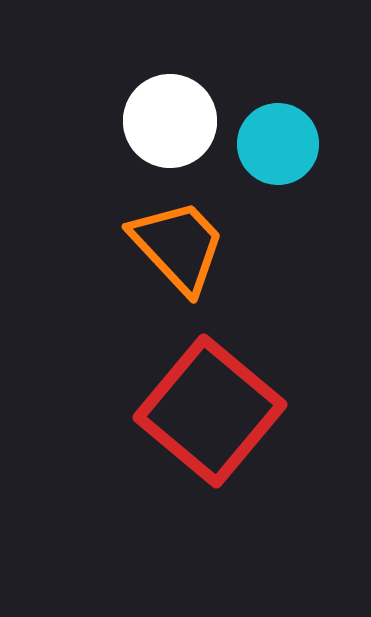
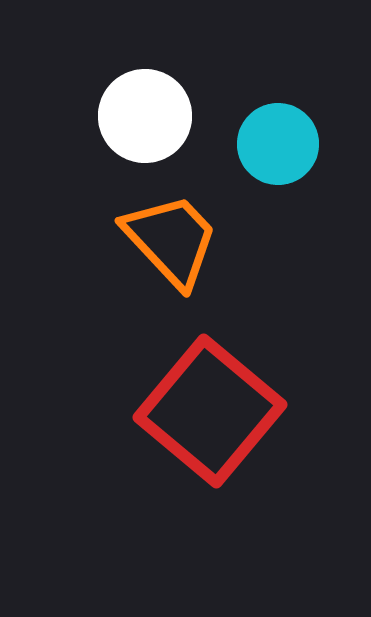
white circle: moved 25 px left, 5 px up
orange trapezoid: moved 7 px left, 6 px up
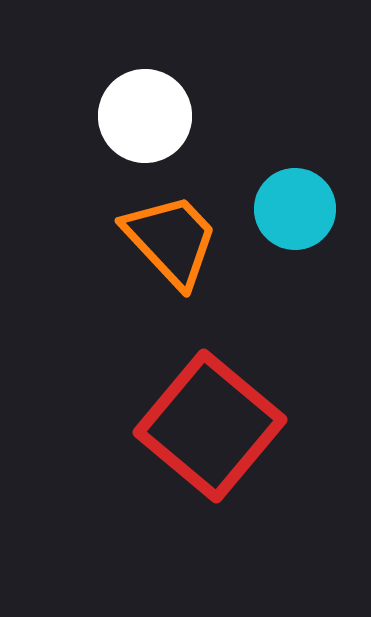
cyan circle: moved 17 px right, 65 px down
red square: moved 15 px down
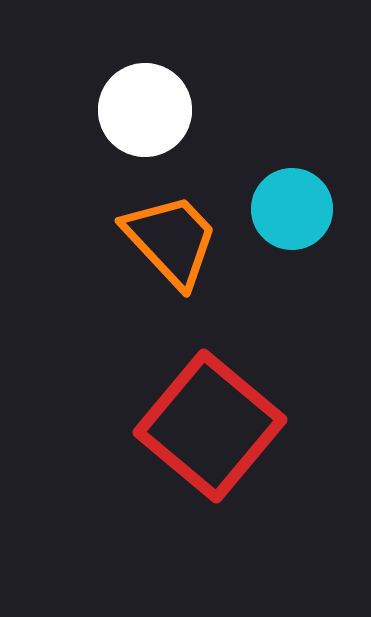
white circle: moved 6 px up
cyan circle: moved 3 px left
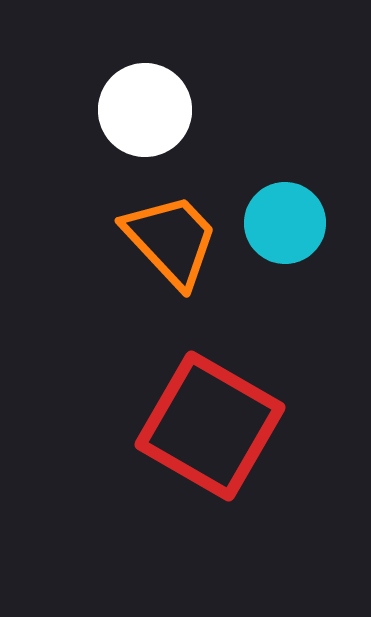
cyan circle: moved 7 px left, 14 px down
red square: rotated 10 degrees counterclockwise
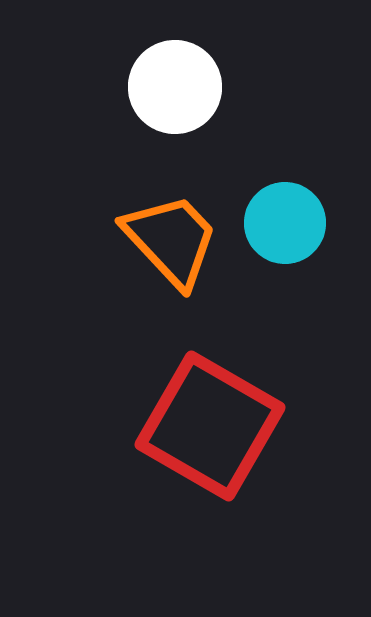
white circle: moved 30 px right, 23 px up
